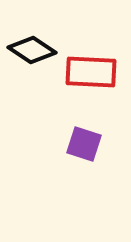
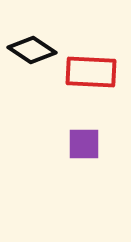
purple square: rotated 18 degrees counterclockwise
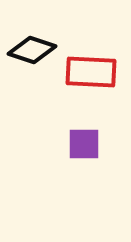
black diamond: rotated 15 degrees counterclockwise
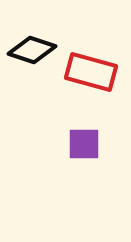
red rectangle: rotated 12 degrees clockwise
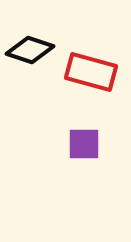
black diamond: moved 2 px left
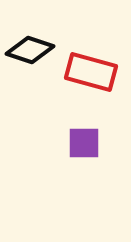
purple square: moved 1 px up
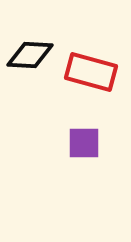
black diamond: moved 5 px down; rotated 15 degrees counterclockwise
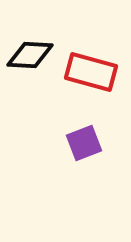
purple square: rotated 21 degrees counterclockwise
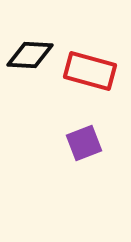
red rectangle: moved 1 px left, 1 px up
